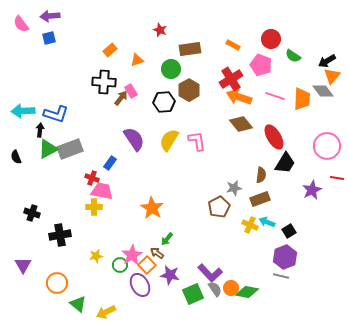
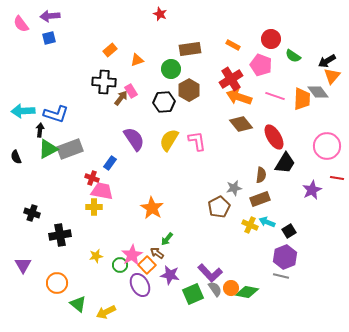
red star at (160, 30): moved 16 px up
gray diamond at (323, 91): moved 5 px left, 1 px down
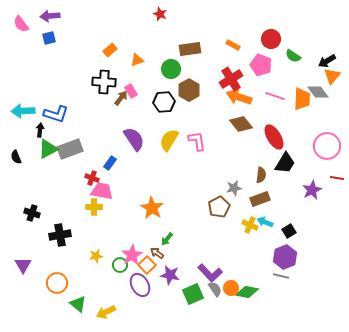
cyan arrow at (267, 222): moved 2 px left
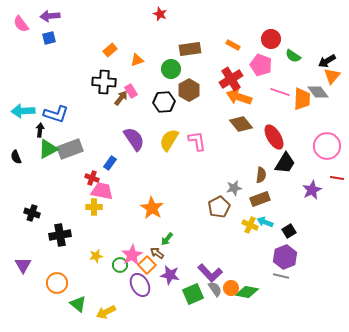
pink line at (275, 96): moved 5 px right, 4 px up
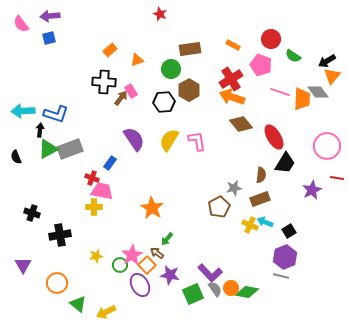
orange arrow at (239, 97): moved 7 px left
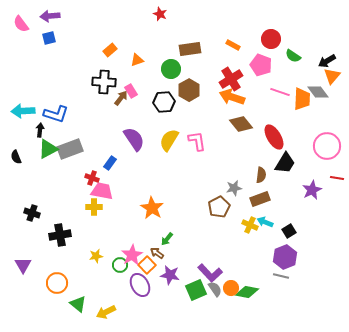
green square at (193, 294): moved 3 px right, 4 px up
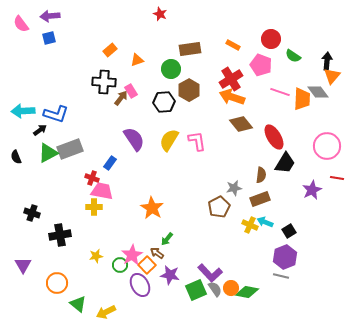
black arrow at (327, 61): rotated 126 degrees clockwise
black arrow at (40, 130): rotated 48 degrees clockwise
green triangle at (48, 149): moved 4 px down
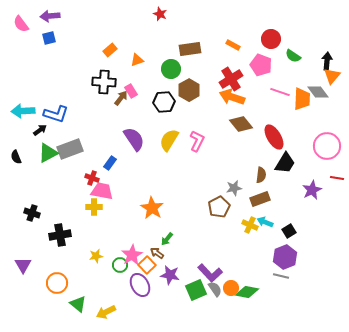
pink L-shape at (197, 141): rotated 35 degrees clockwise
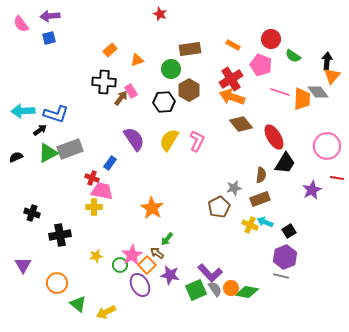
black semicircle at (16, 157): rotated 88 degrees clockwise
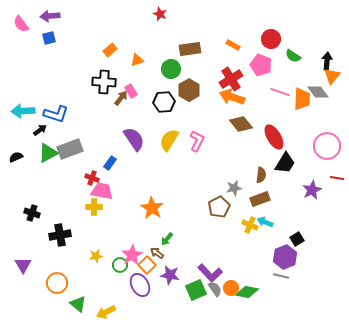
black square at (289, 231): moved 8 px right, 8 px down
